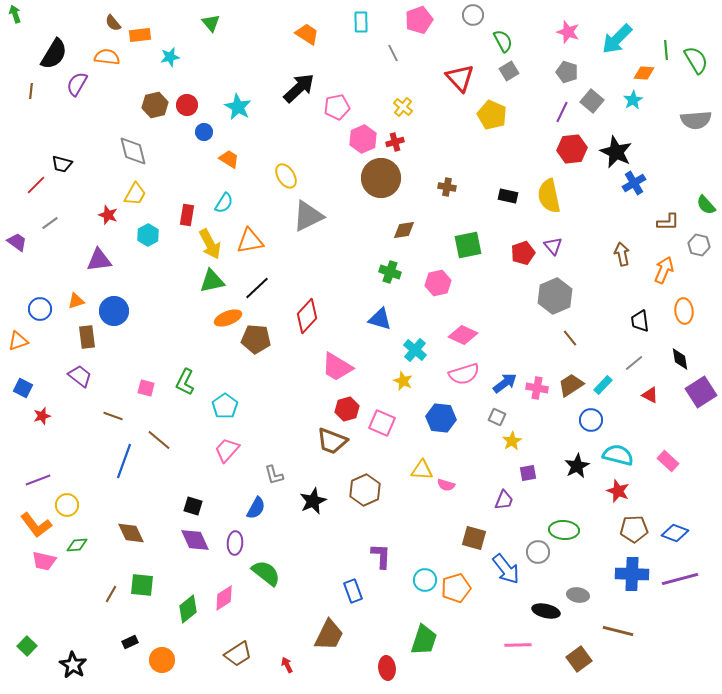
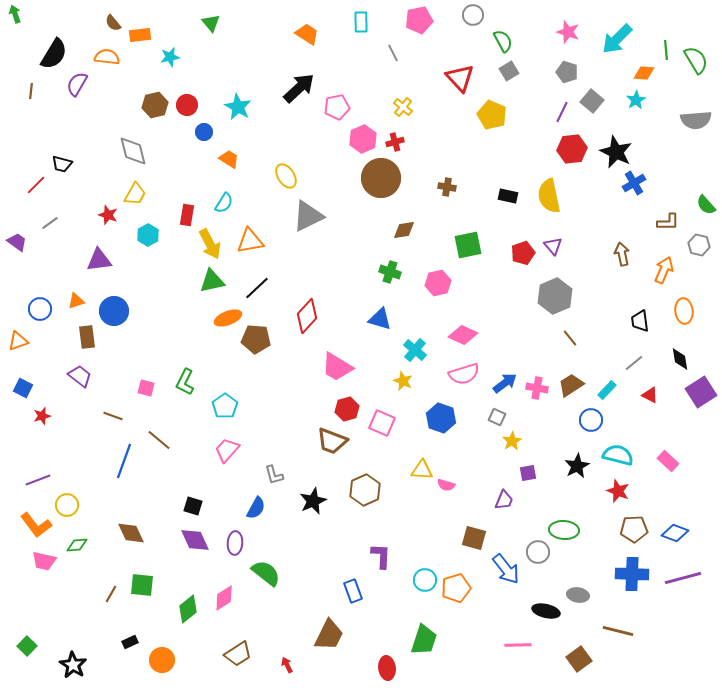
pink pentagon at (419, 20): rotated 8 degrees clockwise
cyan star at (633, 100): moved 3 px right
cyan rectangle at (603, 385): moved 4 px right, 5 px down
blue hexagon at (441, 418): rotated 12 degrees clockwise
purple line at (680, 579): moved 3 px right, 1 px up
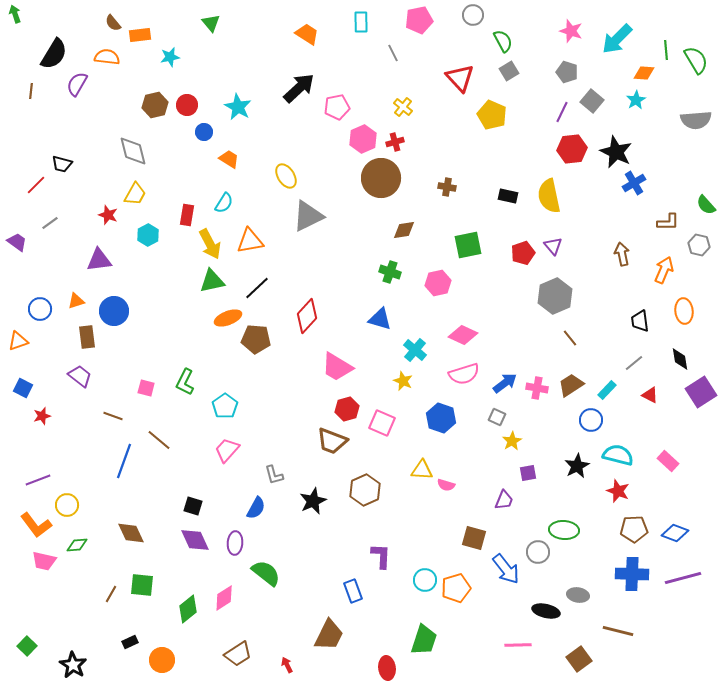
pink star at (568, 32): moved 3 px right, 1 px up
